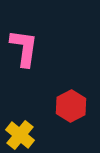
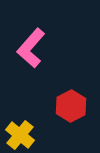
pink L-shape: moved 7 px right; rotated 147 degrees counterclockwise
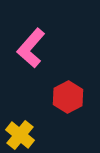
red hexagon: moved 3 px left, 9 px up
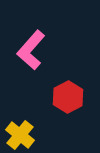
pink L-shape: moved 2 px down
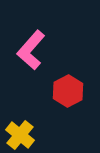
red hexagon: moved 6 px up
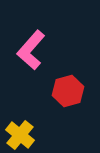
red hexagon: rotated 12 degrees clockwise
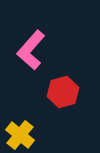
red hexagon: moved 5 px left, 1 px down
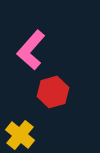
red hexagon: moved 10 px left
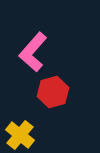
pink L-shape: moved 2 px right, 2 px down
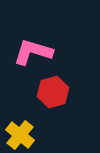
pink L-shape: rotated 66 degrees clockwise
